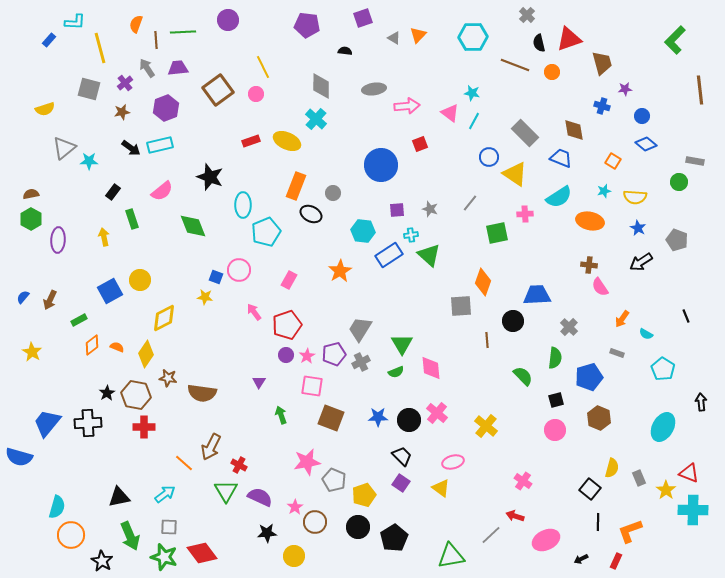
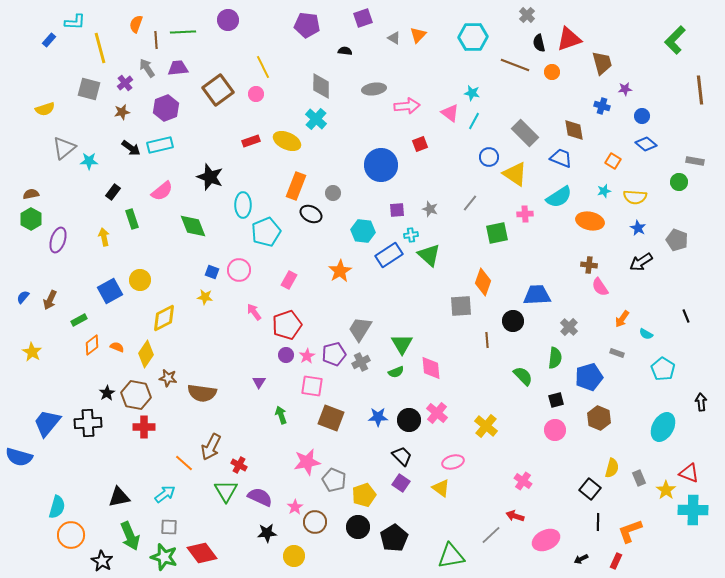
purple ellipse at (58, 240): rotated 15 degrees clockwise
blue square at (216, 277): moved 4 px left, 5 px up
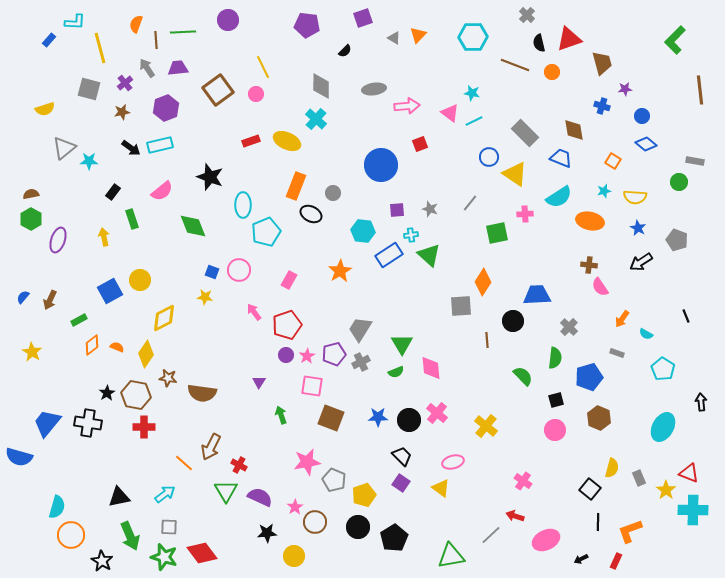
black semicircle at (345, 51): rotated 128 degrees clockwise
cyan line at (474, 121): rotated 36 degrees clockwise
orange diamond at (483, 282): rotated 12 degrees clockwise
black cross at (88, 423): rotated 12 degrees clockwise
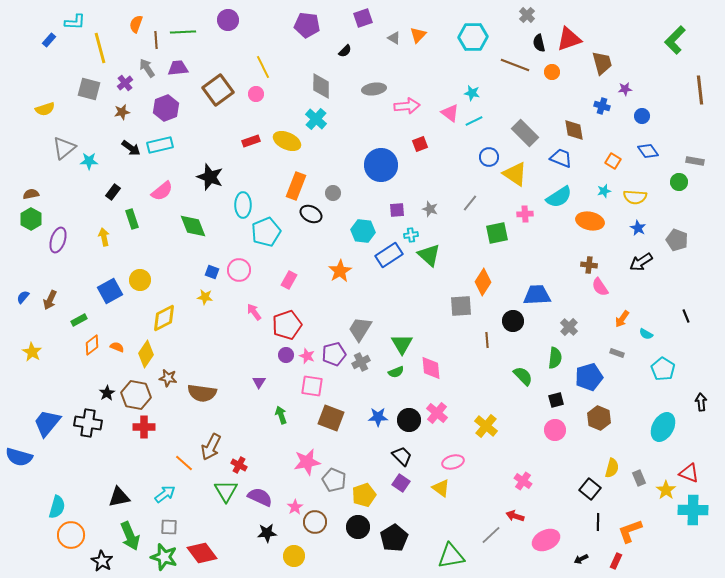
blue diamond at (646, 144): moved 2 px right, 7 px down; rotated 15 degrees clockwise
pink star at (307, 356): rotated 21 degrees counterclockwise
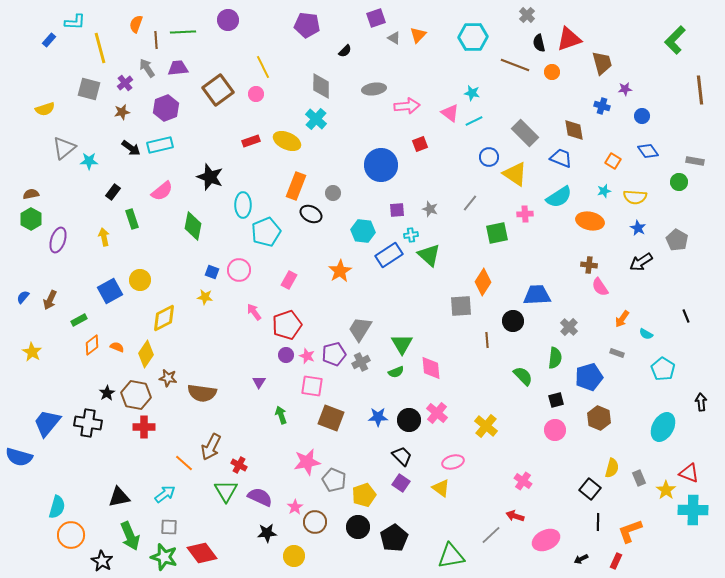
purple square at (363, 18): moved 13 px right
green diamond at (193, 226): rotated 32 degrees clockwise
gray pentagon at (677, 240): rotated 10 degrees clockwise
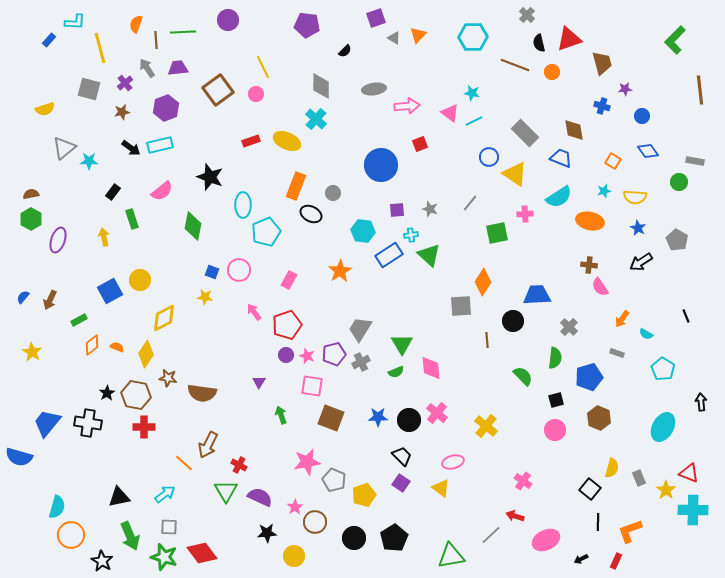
brown arrow at (211, 447): moved 3 px left, 2 px up
black circle at (358, 527): moved 4 px left, 11 px down
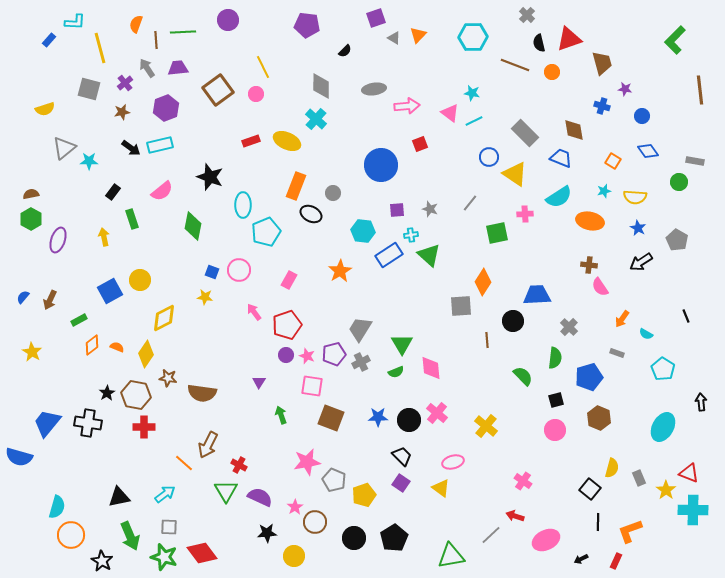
purple star at (625, 89): rotated 16 degrees clockwise
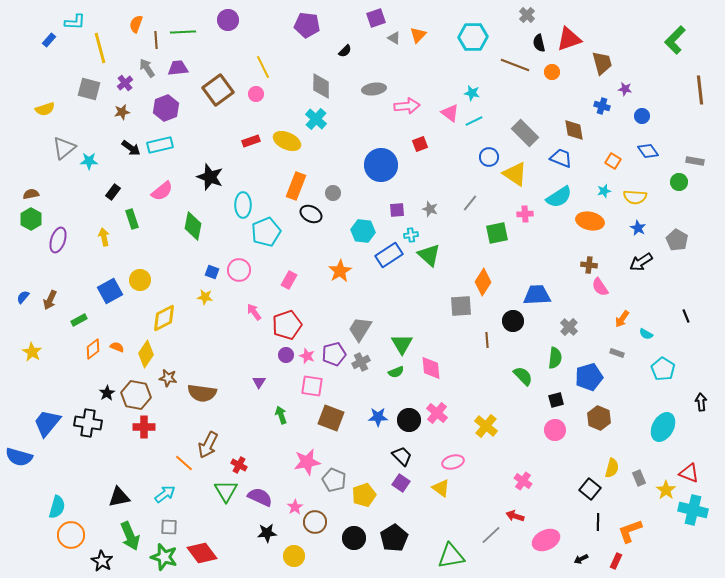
orange diamond at (92, 345): moved 1 px right, 4 px down
cyan cross at (693, 510): rotated 12 degrees clockwise
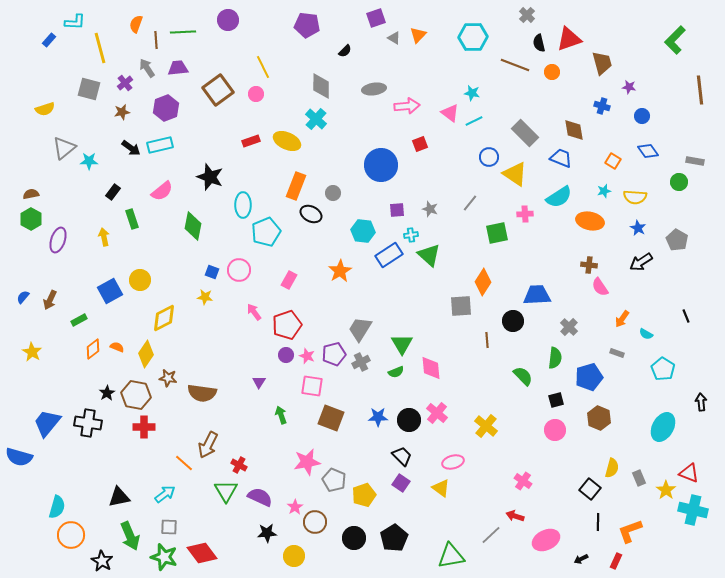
purple star at (625, 89): moved 4 px right, 2 px up
